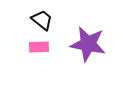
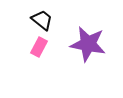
pink rectangle: rotated 60 degrees counterclockwise
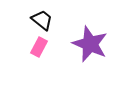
purple star: moved 2 px right; rotated 12 degrees clockwise
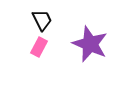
black trapezoid: rotated 25 degrees clockwise
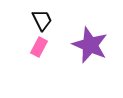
purple star: moved 1 px down
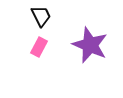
black trapezoid: moved 1 px left, 4 px up
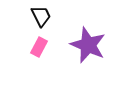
purple star: moved 2 px left
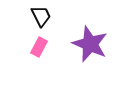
purple star: moved 2 px right, 1 px up
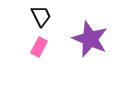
purple star: moved 5 px up
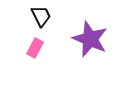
pink rectangle: moved 4 px left, 1 px down
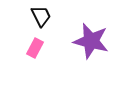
purple star: moved 1 px right, 2 px down; rotated 9 degrees counterclockwise
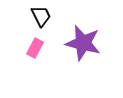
purple star: moved 8 px left, 2 px down
